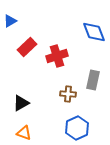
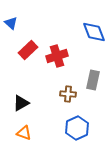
blue triangle: moved 1 px right, 2 px down; rotated 48 degrees counterclockwise
red rectangle: moved 1 px right, 3 px down
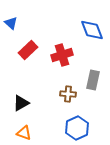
blue diamond: moved 2 px left, 2 px up
red cross: moved 5 px right, 1 px up
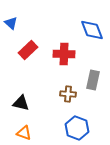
red cross: moved 2 px right, 1 px up; rotated 20 degrees clockwise
black triangle: rotated 42 degrees clockwise
blue hexagon: rotated 15 degrees counterclockwise
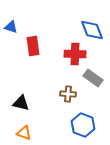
blue triangle: moved 4 px down; rotated 24 degrees counterclockwise
red rectangle: moved 5 px right, 4 px up; rotated 54 degrees counterclockwise
red cross: moved 11 px right
gray rectangle: moved 2 px up; rotated 66 degrees counterclockwise
blue hexagon: moved 6 px right, 3 px up
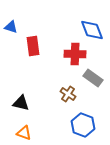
brown cross: rotated 28 degrees clockwise
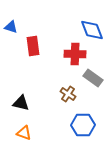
blue hexagon: rotated 20 degrees counterclockwise
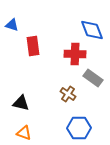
blue triangle: moved 1 px right, 2 px up
blue hexagon: moved 4 px left, 3 px down
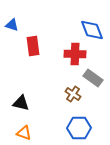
brown cross: moved 5 px right
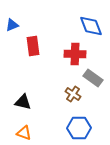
blue triangle: rotated 40 degrees counterclockwise
blue diamond: moved 1 px left, 4 px up
black triangle: moved 2 px right, 1 px up
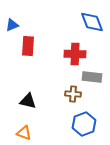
blue diamond: moved 1 px right, 4 px up
red rectangle: moved 5 px left; rotated 12 degrees clockwise
gray rectangle: moved 1 px left, 1 px up; rotated 30 degrees counterclockwise
brown cross: rotated 28 degrees counterclockwise
black triangle: moved 5 px right, 1 px up
blue hexagon: moved 5 px right, 4 px up; rotated 20 degrees counterclockwise
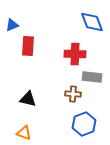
black triangle: moved 2 px up
